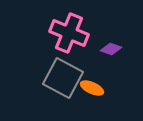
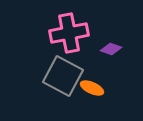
pink cross: rotated 33 degrees counterclockwise
gray square: moved 2 px up
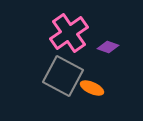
pink cross: rotated 24 degrees counterclockwise
purple diamond: moved 3 px left, 2 px up
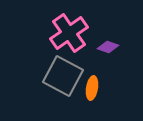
orange ellipse: rotated 75 degrees clockwise
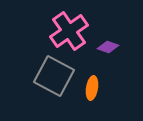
pink cross: moved 2 px up
gray square: moved 9 px left
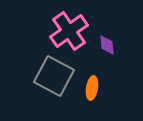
purple diamond: moved 1 px left, 2 px up; rotated 65 degrees clockwise
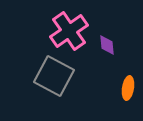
orange ellipse: moved 36 px right
